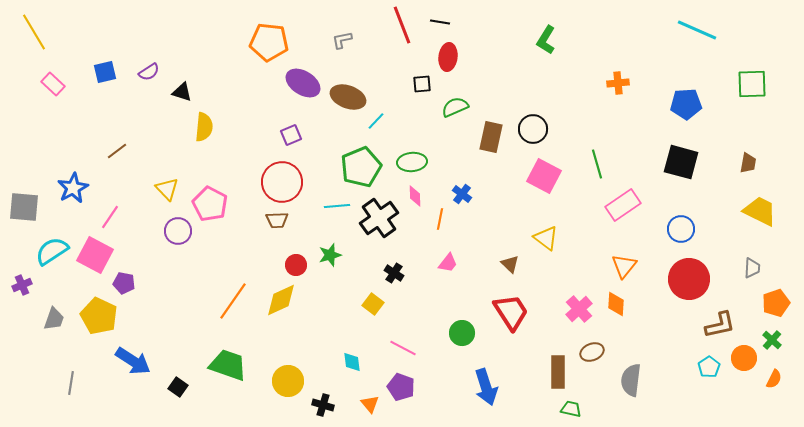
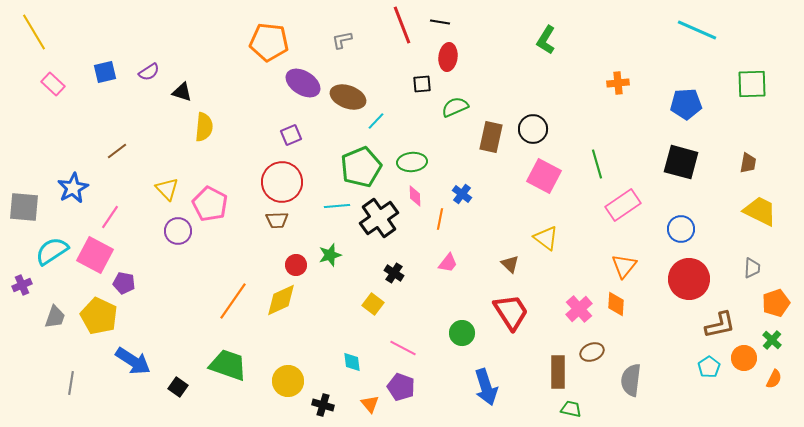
gray trapezoid at (54, 319): moved 1 px right, 2 px up
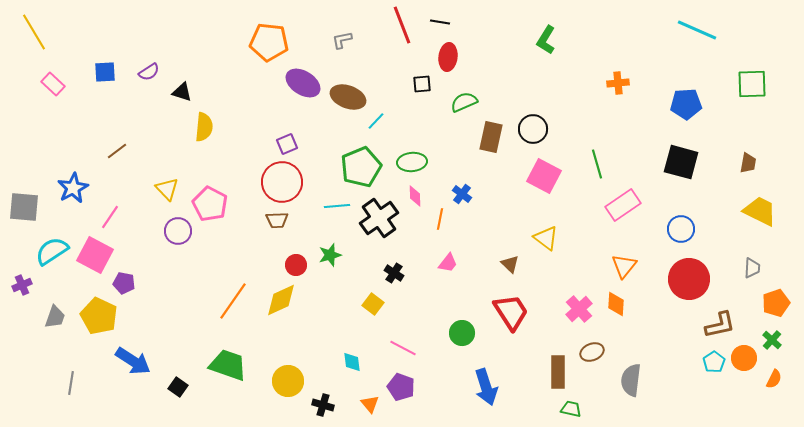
blue square at (105, 72): rotated 10 degrees clockwise
green semicircle at (455, 107): moved 9 px right, 5 px up
purple square at (291, 135): moved 4 px left, 9 px down
cyan pentagon at (709, 367): moved 5 px right, 5 px up
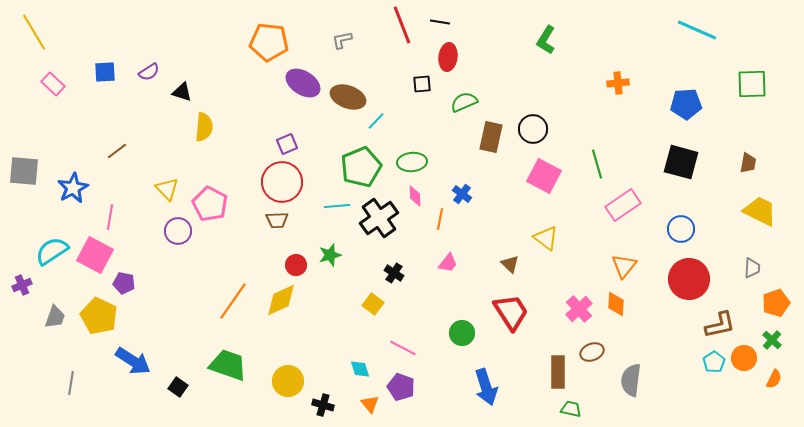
gray square at (24, 207): moved 36 px up
pink line at (110, 217): rotated 25 degrees counterclockwise
cyan diamond at (352, 362): moved 8 px right, 7 px down; rotated 10 degrees counterclockwise
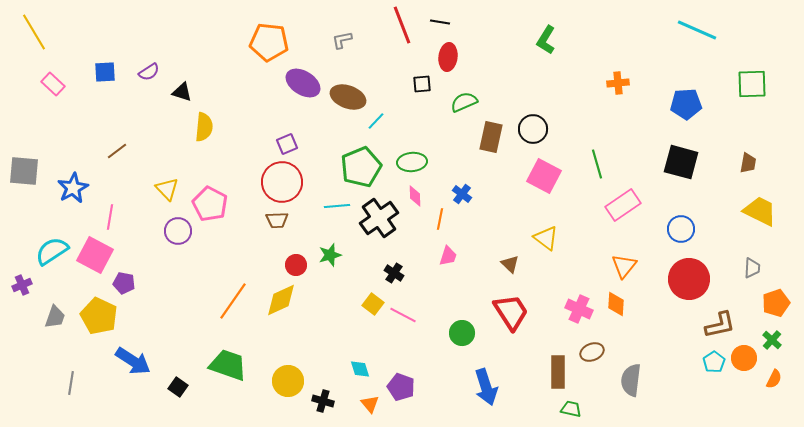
pink trapezoid at (448, 263): moved 7 px up; rotated 20 degrees counterclockwise
pink cross at (579, 309): rotated 24 degrees counterclockwise
pink line at (403, 348): moved 33 px up
black cross at (323, 405): moved 4 px up
